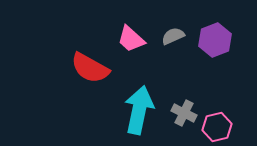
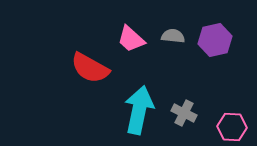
gray semicircle: rotated 30 degrees clockwise
purple hexagon: rotated 8 degrees clockwise
pink hexagon: moved 15 px right; rotated 16 degrees clockwise
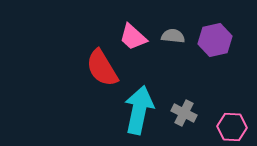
pink trapezoid: moved 2 px right, 2 px up
red semicircle: moved 12 px right; rotated 30 degrees clockwise
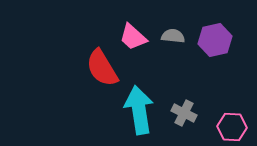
cyan arrow: rotated 21 degrees counterclockwise
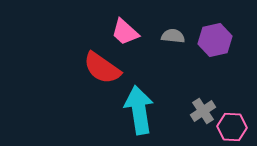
pink trapezoid: moved 8 px left, 5 px up
red semicircle: rotated 24 degrees counterclockwise
gray cross: moved 19 px right, 2 px up; rotated 30 degrees clockwise
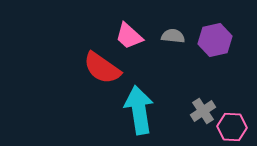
pink trapezoid: moved 4 px right, 4 px down
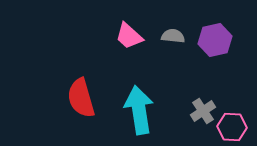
red semicircle: moved 21 px left, 30 px down; rotated 39 degrees clockwise
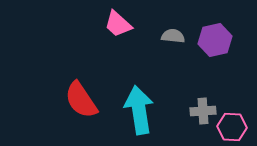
pink trapezoid: moved 11 px left, 12 px up
red semicircle: moved 2 px down; rotated 18 degrees counterclockwise
gray cross: rotated 30 degrees clockwise
